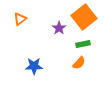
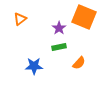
orange square: rotated 30 degrees counterclockwise
green rectangle: moved 24 px left, 3 px down
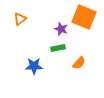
purple star: moved 2 px right, 1 px down; rotated 16 degrees counterclockwise
green rectangle: moved 1 px left, 1 px down
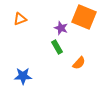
orange triangle: rotated 16 degrees clockwise
purple star: moved 1 px up
green rectangle: moved 1 px left, 1 px up; rotated 72 degrees clockwise
blue star: moved 11 px left, 10 px down
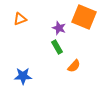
purple star: moved 2 px left
orange semicircle: moved 5 px left, 3 px down
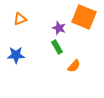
blue star: moved 7 px left, 21 px up
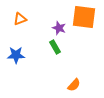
orange square: rotated 15 degrees counterclockwise
green rectangle: moved 2 px left
orange semicircle: moved 19 px down
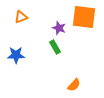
orange triangle: moved 1 px right, 2 px up
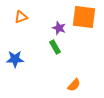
blue star: moved 1 px left, 4 px down
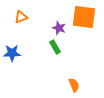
blue star: moved 3 px left, 6 px up
orange semicircle: rotated 64 degrees counterclockwise
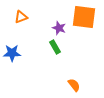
orange semicircle: rotated 16 degrees counterclockwise
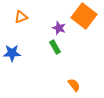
orange square: moved 1 px up; rotated 30 degrees clockwise
